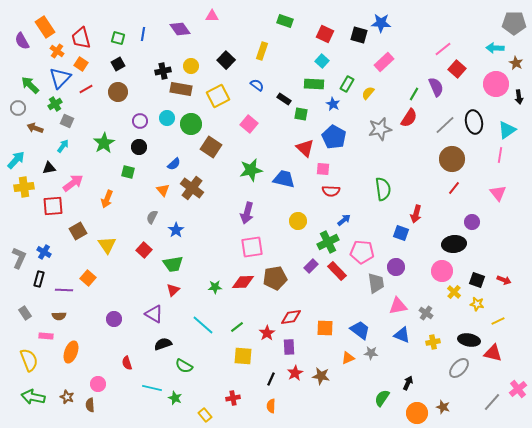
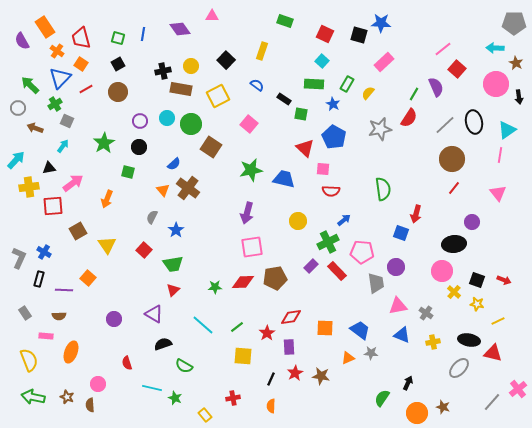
yellow cross at (24, 187): moved 5 px right
brown cross at (192, 188): moved 4 px left
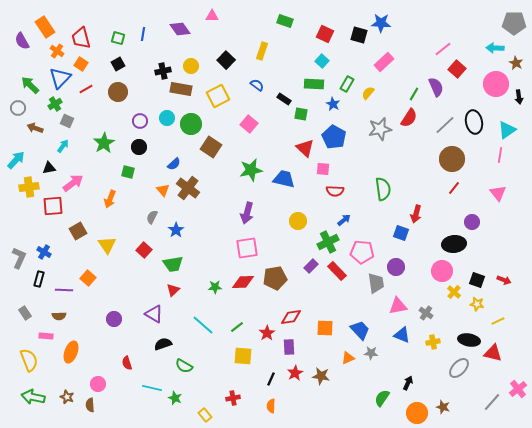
red semicircle at (331, 191): moved 4 px right
orange arrow at (107, 199): moved 3 px right
pink square at (252, 247): moved 5 px left, 1 px down
blue trapezoid at (360, 330): rotated 10 degrees clockwise
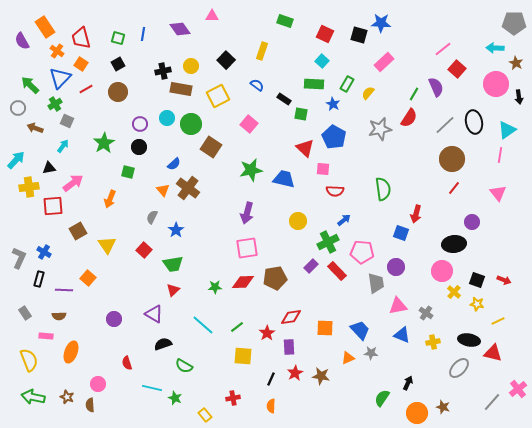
purple circle at (140, 121): moved 3 px down
